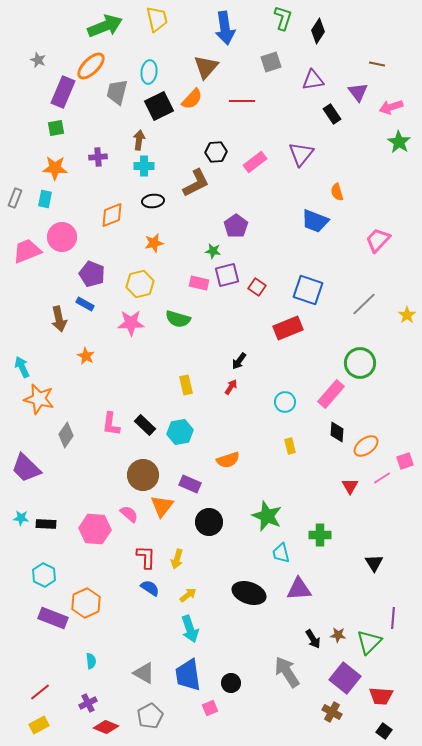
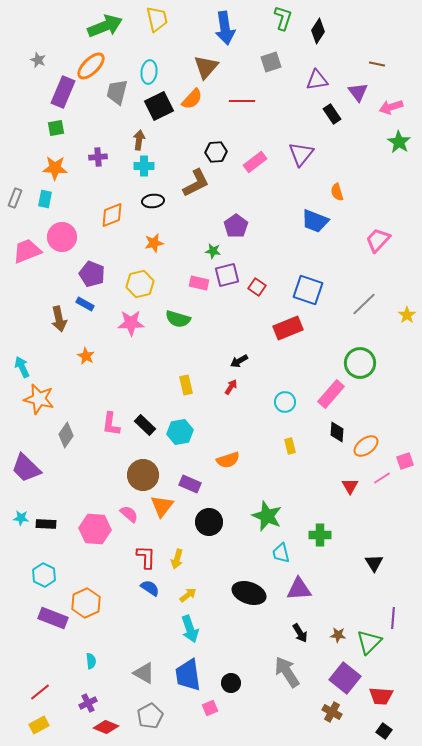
purple triangle at (313, 80): moved 4 px right
black arrow at (239, 361): rotated 24 degrees clockwise
black arrow at (313, 639): moved 13 px left, 6 px up
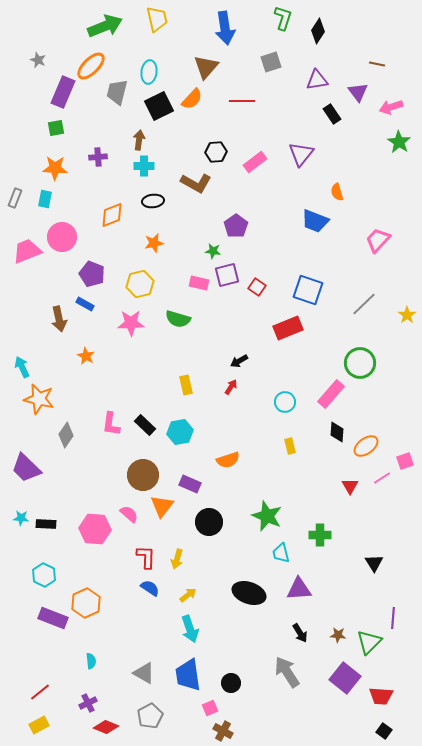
brown L-shape at (196, 183): rotated 56 degrees clockwise
brown cross at (332, 712): moved 109 px left, 19 px down
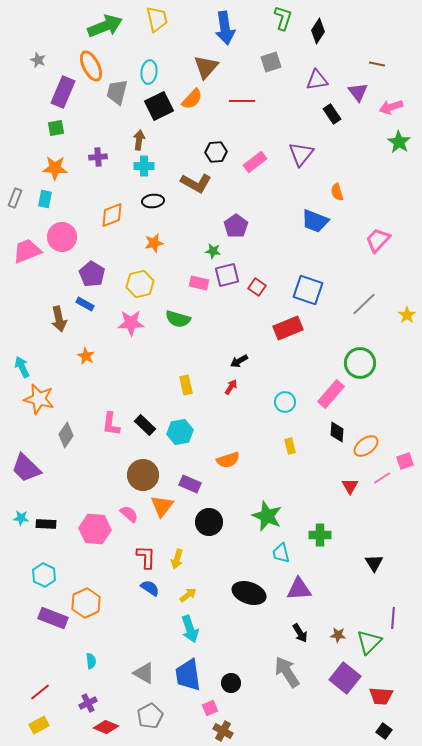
orange ellipse at (91, 66): rotated 72 degrees counterclockwise
purple pentagon at (92, 274): rotated 10 degrees clockwise
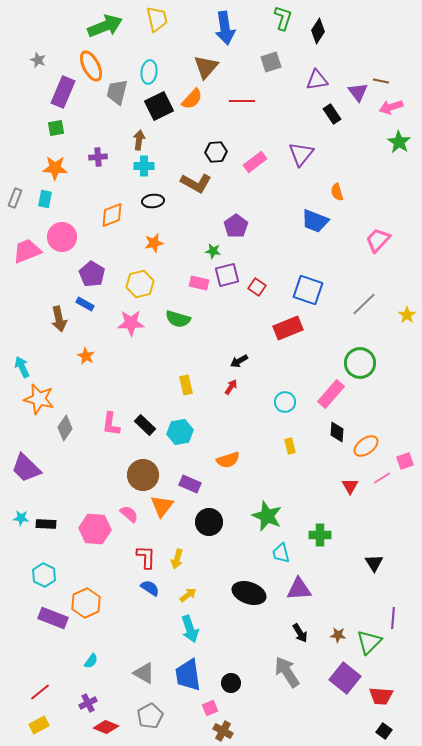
brown line at (377, 64): moved 4 px right, 17 px down
gray diamond at (66, 435): moved 1 px left, 7 px up
cyan semicircle at (91, 661): rotated 42 degrees clockwise
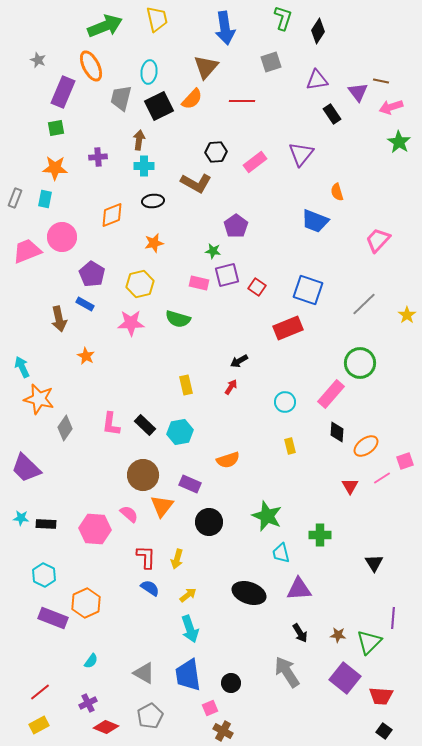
gray trapezoid at (117, 92): moved 4 px right, 6 px down
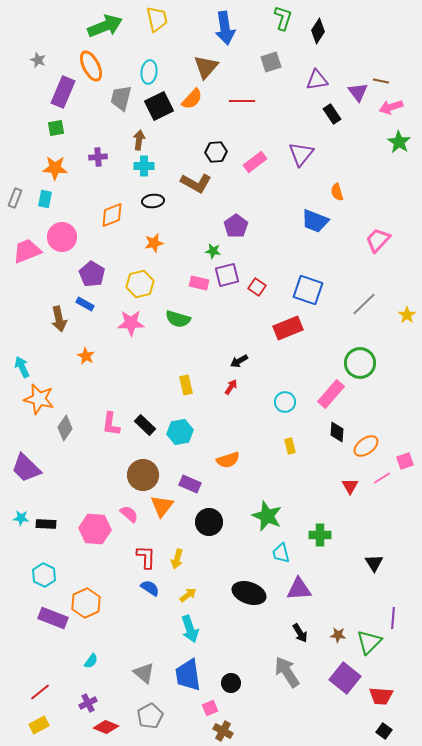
gray triangle at (144, 673): rotated 10 degrees clockwise
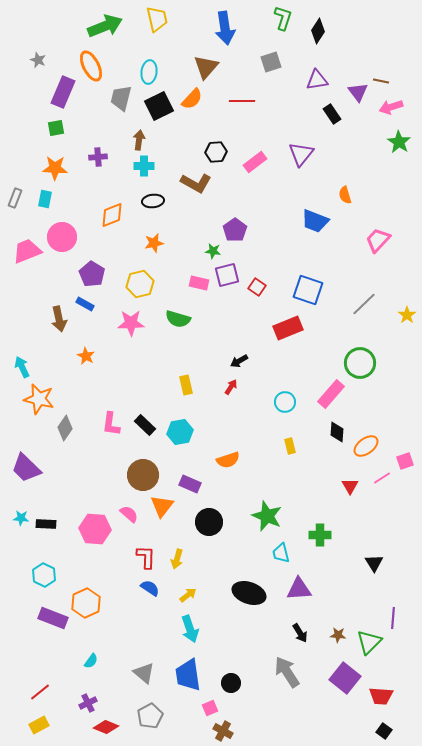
orange semicircle at (337, 192): moved 8 px right, 3 px down
purple pentagon at (236, 226): moved 1 px left, 4 px down
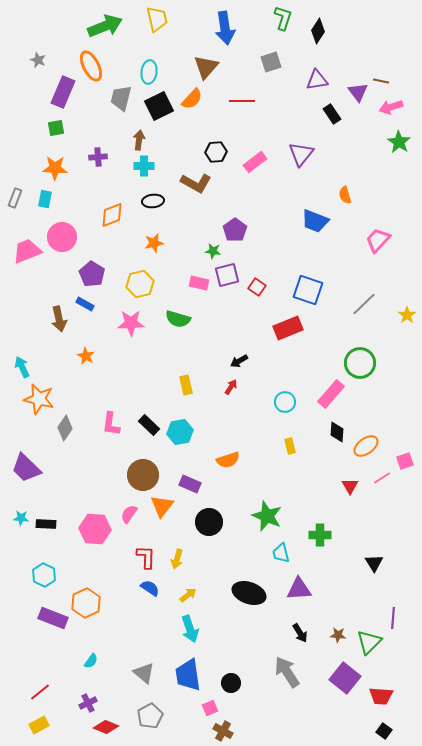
black rectangle at (145, 425): moved 4 px right
pink semicircle at (129, 514): rotated 96 degrees counterclockwise
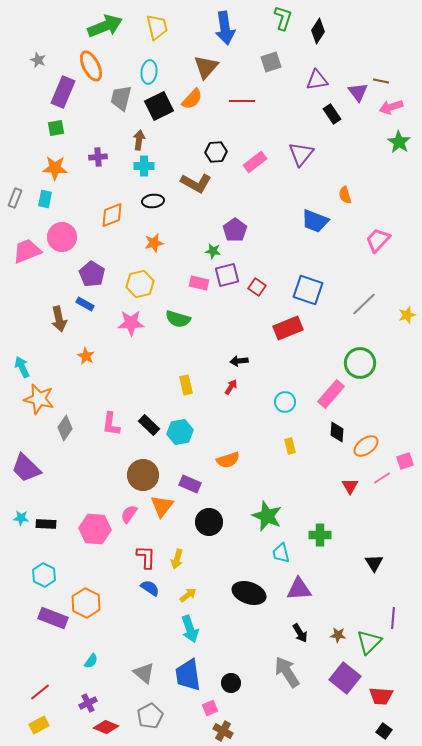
yellow trapezoid at (157, 19): moved 8 px down
yellow star at (407, 315): rotated 18 degrees clockwise
black arrow at (239, 361): rotated 24 degrees clockwise
orange hexagon at (86, 603): rotated 8 degrees counterclockwise
